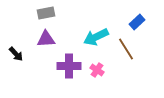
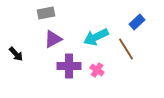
purple triangle: moved 7 px right; rotated 24 degrees counterclockwise
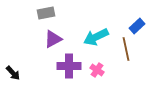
blue rectangle: moved 4 px down
brown line: rotated 20 degrees clockwise
black arrow: moved 3 px left, 19 px down
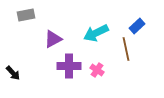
gray rectangle: moved 20 px left, 2 px down
cyan arrow: moved 4 px up
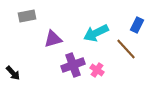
gray rectangle: moved 1 px right, 1 px down
blue rectangle: moved 1 px up; rotated 21 degrees counterclockwise
purple triangle: rotated 12 degrees clockwise
brown line: rotated 30 degrees counterclockwise
purple cross: moved 4 px right, 1 px up; rotated 20 degrees counterclockwise
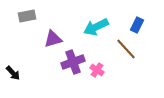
cyan arrow: moved 6 px up
purple cross: moved 3 px up
